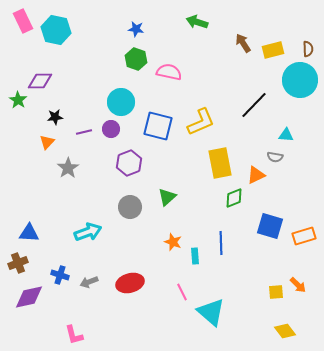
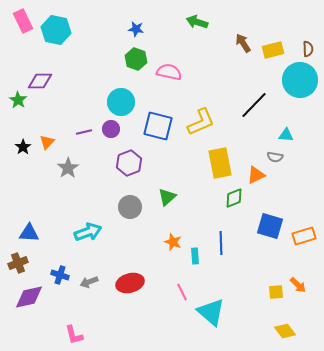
black star at (55, 117): moved 32 px left, 30 px down; rotated 28 degrees counterclockwise
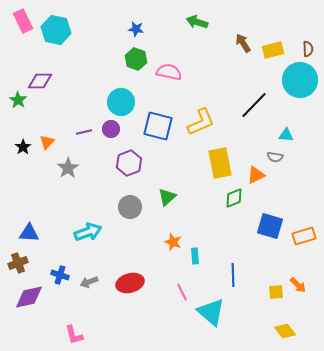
blue line at (221, 243): moved 12 px right, 32 px down
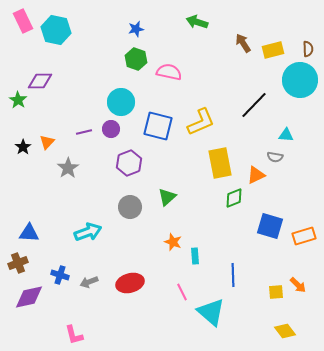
blue star at (136, 29): rotated 21 degrees counterclockwise
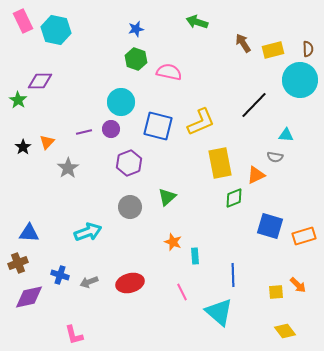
cyan triangle at (211, 312): moved 8 px right
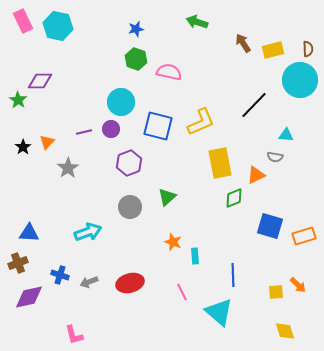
cyan hexagon at (56, 30): moved 2 px right, 4 px up
yellow diamond at (285, 331): rotated 20 degrees clockwise
